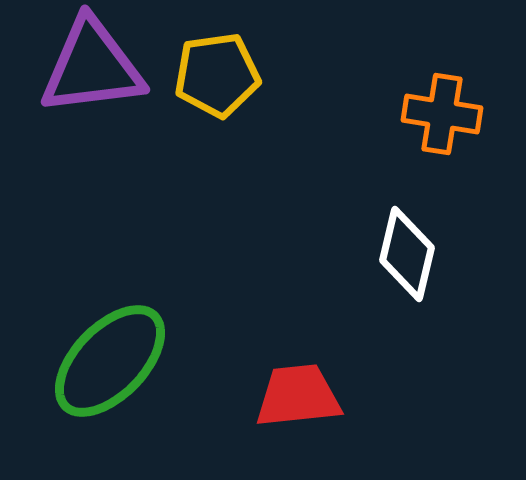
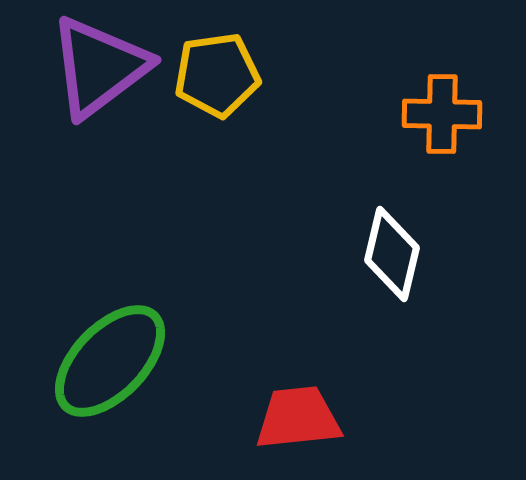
purple triangle: moved 7 px right; rotated 30 degrees counterclockwise
orange cross: rotated 8 degrees counterclockwise
white diamond: moved 15 px left
red trapezoid: moved 22 px down
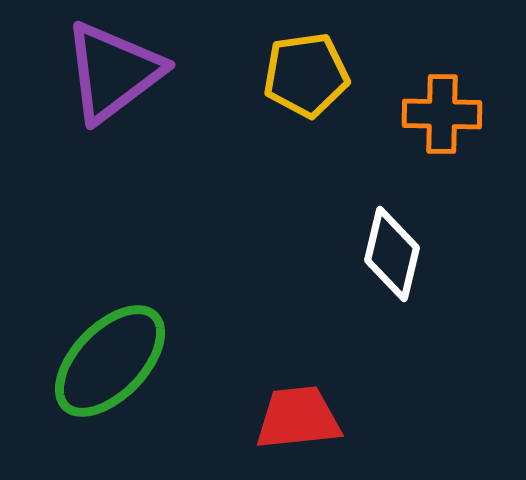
purple triangle: moved 14 px right, 5 px down
yellow pentagon: moved 89 px right
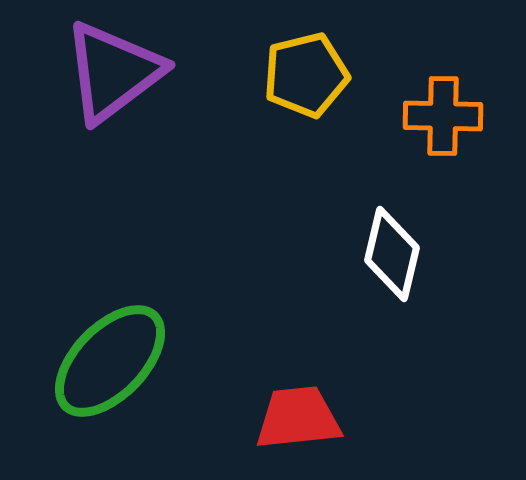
yellow pentagon: rotated 6 degrees counterclockwise
orange cross: moved 1 px right, 2 px down
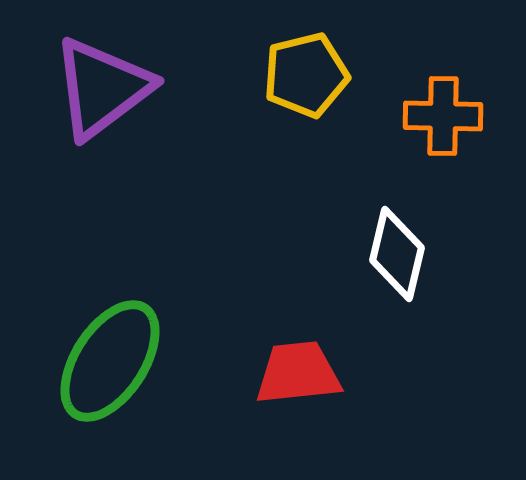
purple triangle: moved 11 px left, 16 px down
white diamond: moved 5 px right
green ellipse: rotated 11 degrees counterclockwise
red trapezoid: moved 45 px up
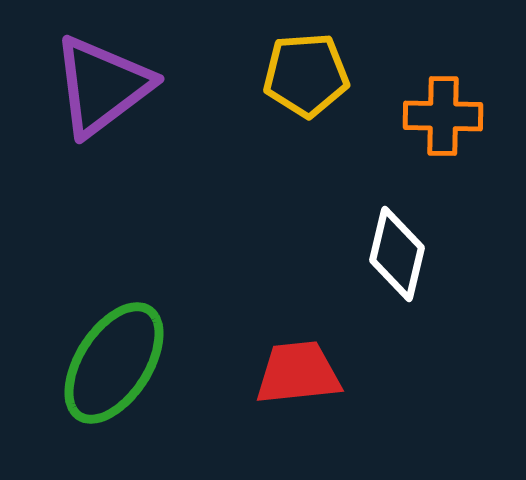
yellow pentagon: rotated 10 degrees clockwise
purple triangle: moved 2 px up
green ellipse: moved 4 px right, 2 px down
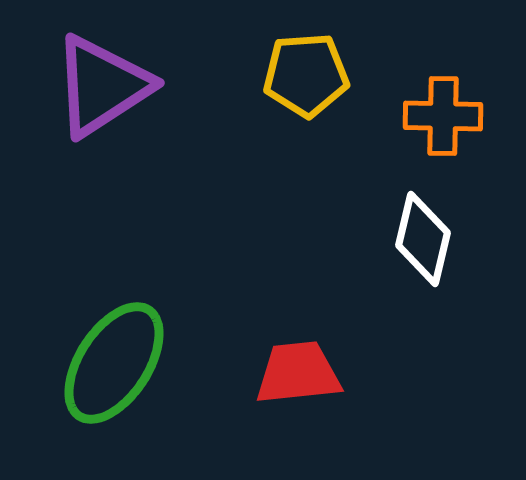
purple triangle: rotated 4 degrees clockwise
white diamond: moved 26 px right, 15 px up
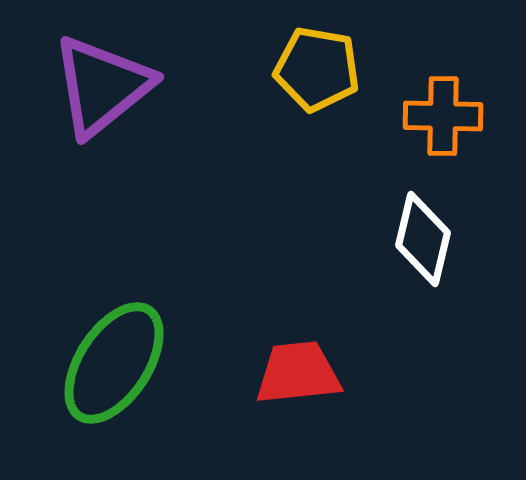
yellow pentagon: moved 11 px right, 6 px up; rotated 14 degrees clockwise
purple triangle: rotated 6 degrees counterclockwise
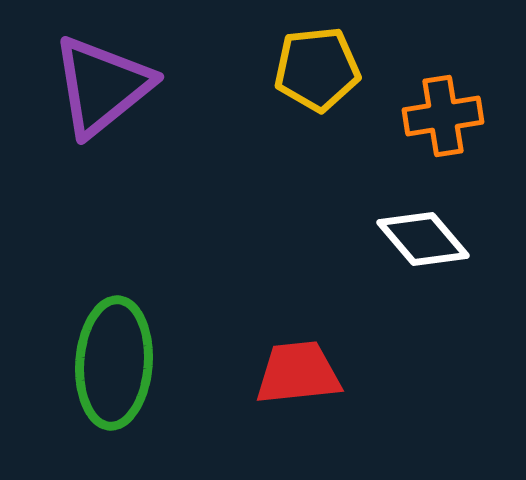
yellow pentagon: rotated 16 degrees counterclockwise
orange cross: rotated 10 degrees counterclockwise
white diamond: rotated 54 degrees counterclockwise
green ellipse: rotated 29 degrees counterclockwise
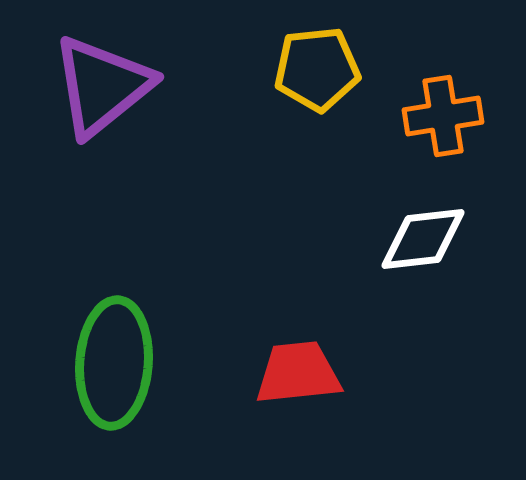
white diamond: rotated 56 degrees counterclockwise
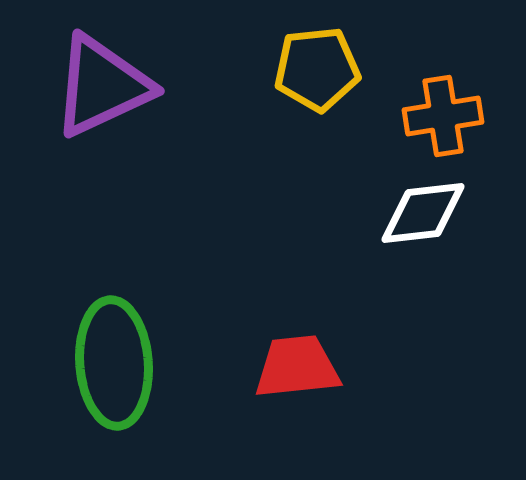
purple triangle: rotated 14 degrees clockwise
white diamond: moved 26 px up
green ellipse: rotated 8 degrees counterclockwise
red trapezoid: moved 1 px left, 6 px up
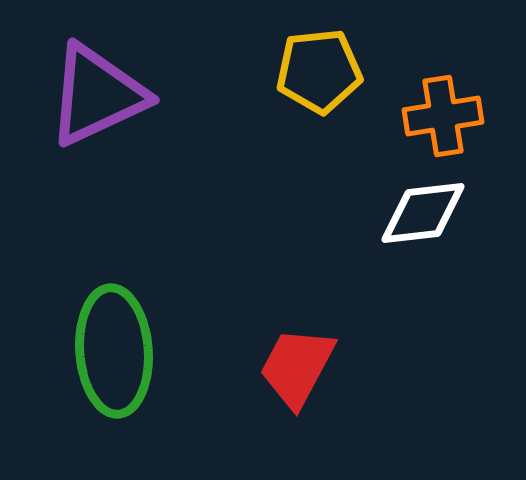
yellow pentagon: moved 2 px right, 2 px down
purple triangle: moved 5 px left, 9 px down
green ellipse: moved 12 px up
red trapezoid: rotated 56 degrees counterclockwise
